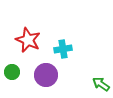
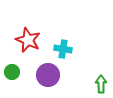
cyan cross: rotated 18 degrees clockwise
purple circle: moved 2 px right
green arrow: rotated 54 degrees clockwise
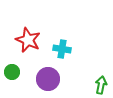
cyan cross: moved 1 px left
purple circle: moved 4 px down
green arrow: moved 1 px down; rotated 12 degrees clockwise
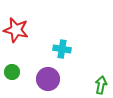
red star: moved 12 px left, 10 px up; rotated 10 degrees counterclockwise
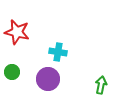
red star: moved 1 px right, 2 px down
cyan cross: moved 4 px left, 3 px down
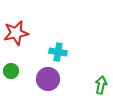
red star: moved 1 px left, 1 px down; rotated 25 degrees counterclockwise
green circle: moved 1 px left, 1 px up
